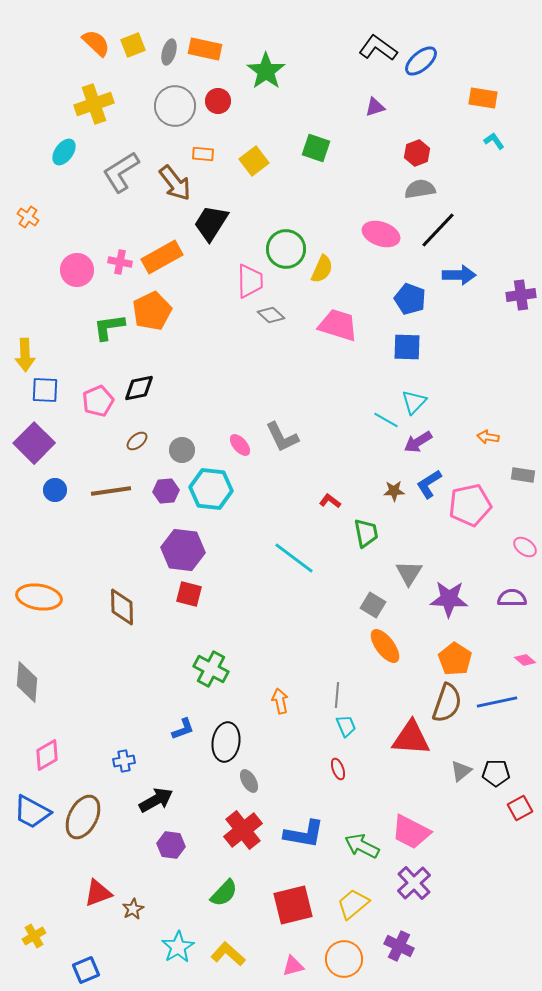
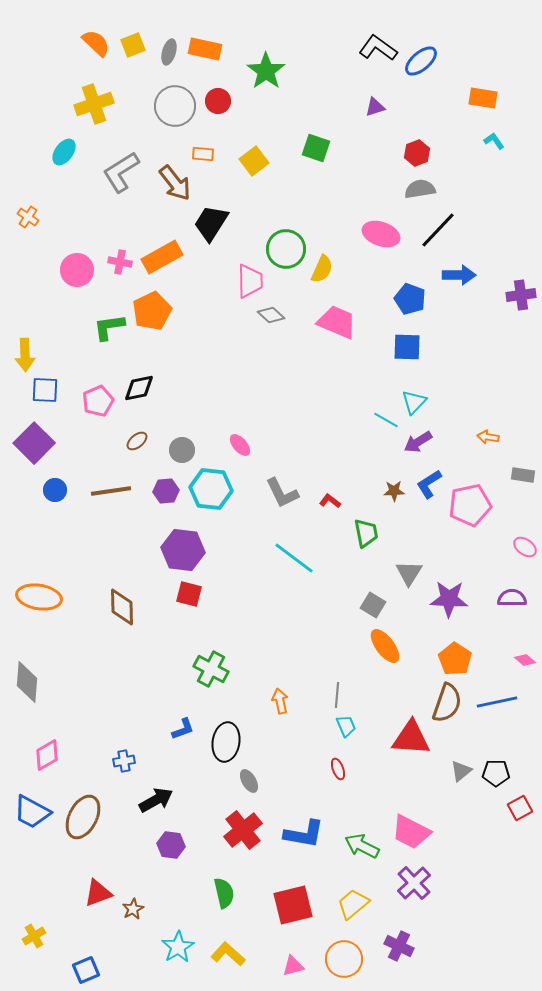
pink trapezoid at (338, 325): moved 1 px left, 3 px up; rotated 6 degrees clockwise
gray L-shape at (282, 437): moved 56 px down
green semicircle at (224, 893): rotated 56 degrees counterclockwise
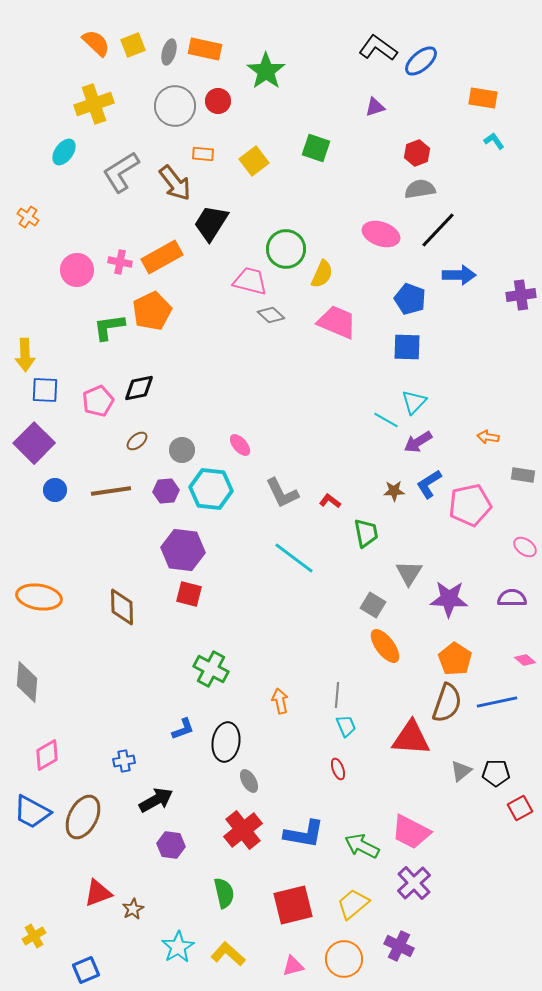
yellow semicircle at (322, 269): moved 5 px down
pink trapezoid at (250, 281): rotated 75 degrees counterclockwise
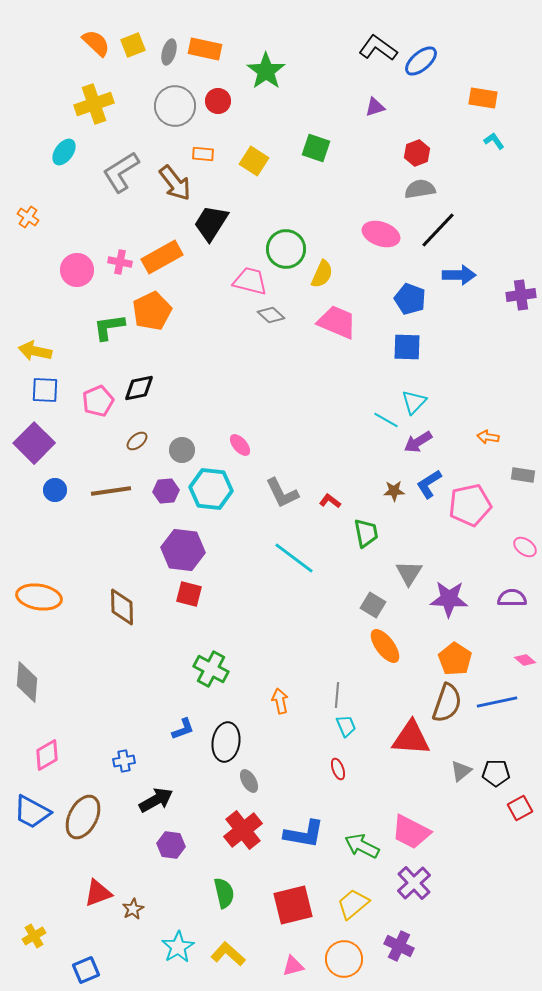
yellow square at (254, 161): rotated 20 degrees counterclockwise
yellow arrow at (25, 355): moved 10 px right, 4 px up; rotated 104 degrees clockwise
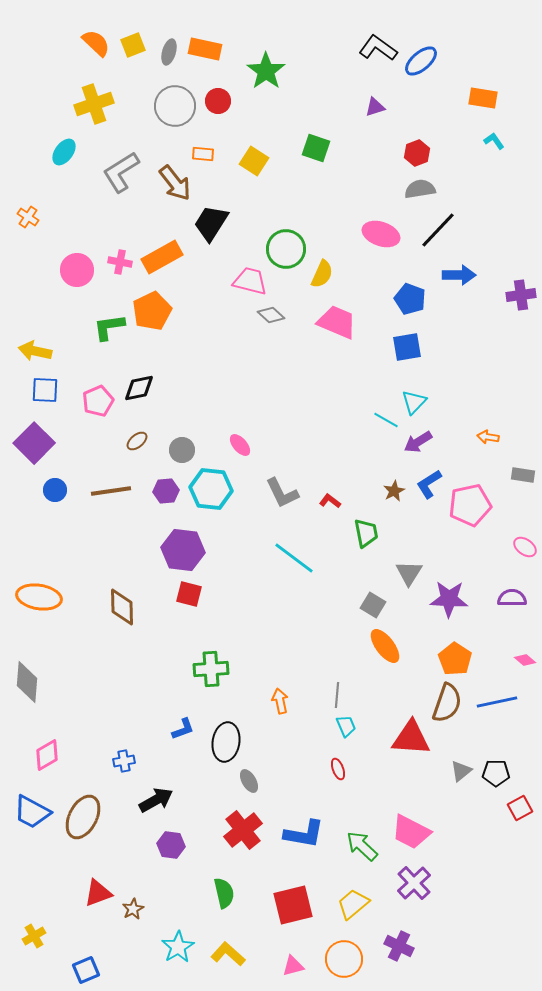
blue square at (407, 347): rotated 12 degrees counterclockwise
brown star at (394, 491): rotated 25 degrees counterclockwise
green cross at (211, 669): rotated 32 degrees counterclockwise
green arrow at (362, 846): rotated 16 degrees clockwise
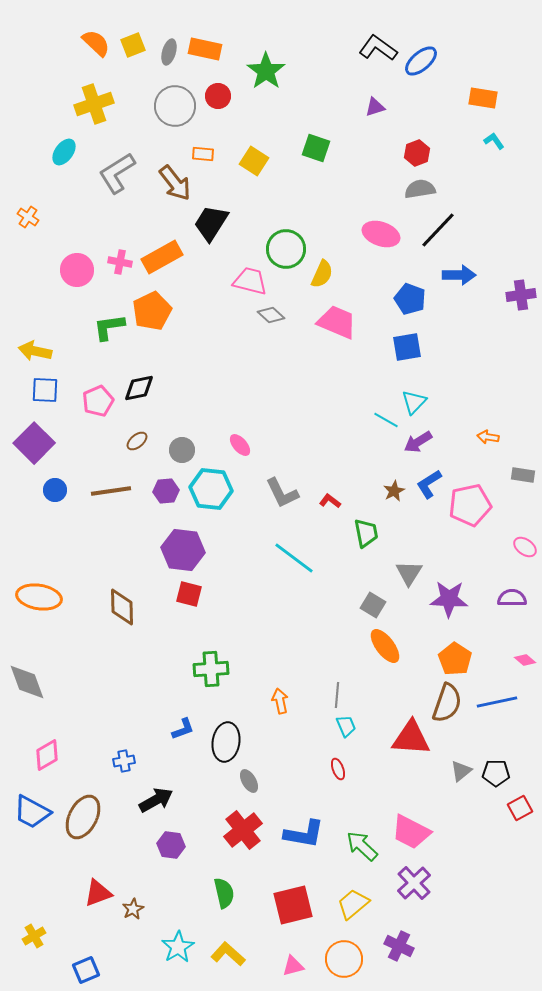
red circle at (218, 101): moved 5 px up
gray L-shape at (121, 172): moved 4 px left, 1 px down
gray diamond at (27, 682): rotated 24 degrees counterclockwise
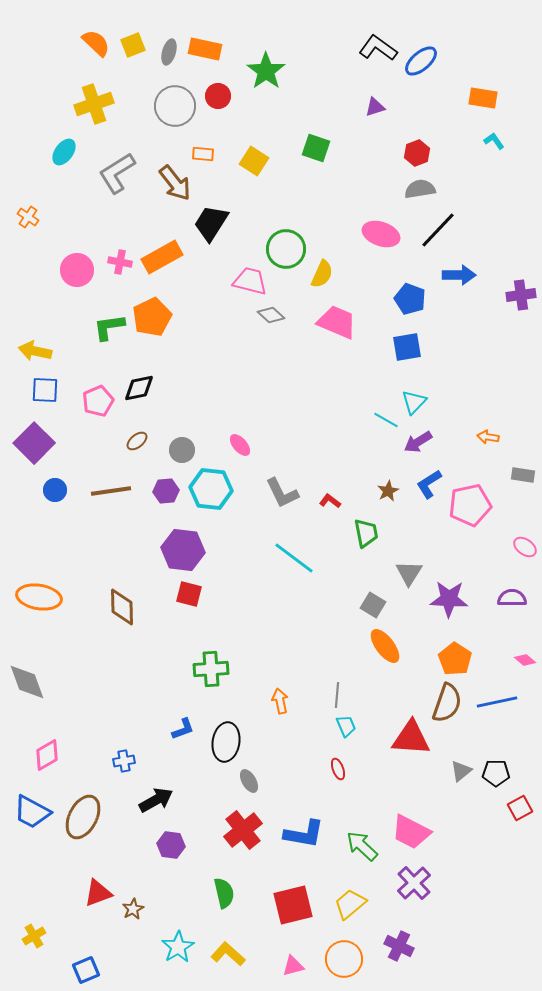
orange pentagon at (152, 311): moved 6 px down
brown star at (394, 491): moved 6 px left
yellow trapezoid at (353, 904): moved 3 px left
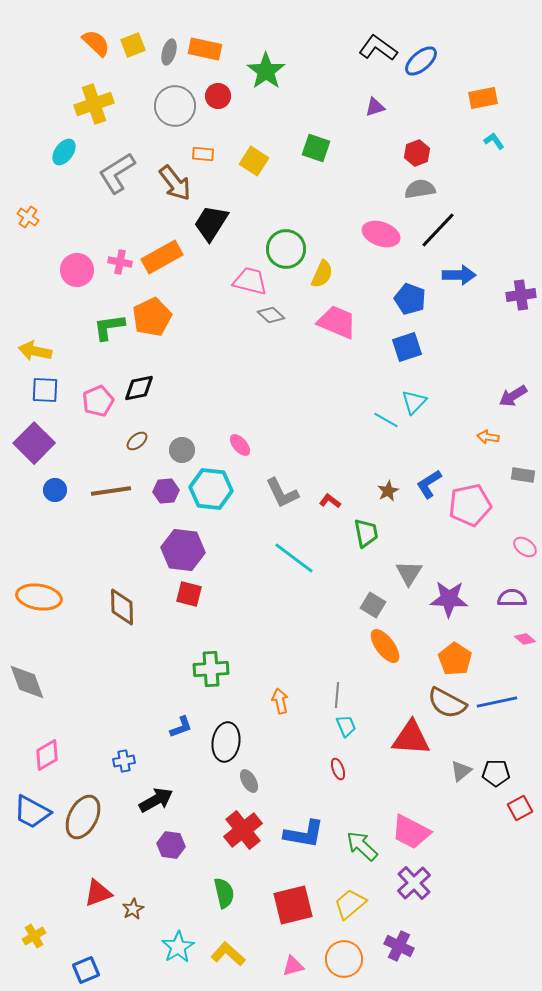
orange rectangle at (483, 98): rotated 20 degrees counterclockwise
blue square at (407, 347): rotated 8 degrees counterclockwise
purple arrow at (418, 442): moved 95 px right, 46 px up
pink diamond at (525, 660): moved 21 px up
brown semicircle at (447, 703): rotated 99 degrees clockwise
blue L-shape at (183, 729): moved 2 px left, 2 px up
